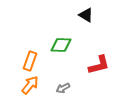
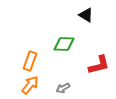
green diamond: moved 3 px right, 1 px up
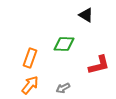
orange rectangle: moved 3 px up
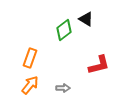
black triangle: moved 4 px down
green diamond: moved 14 px up; rotated 40 degrees counterclockwise
gray arrow: rotated 152 degrees counterclockwise
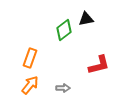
black triangle: rotated 42 degrees counterclockwise
